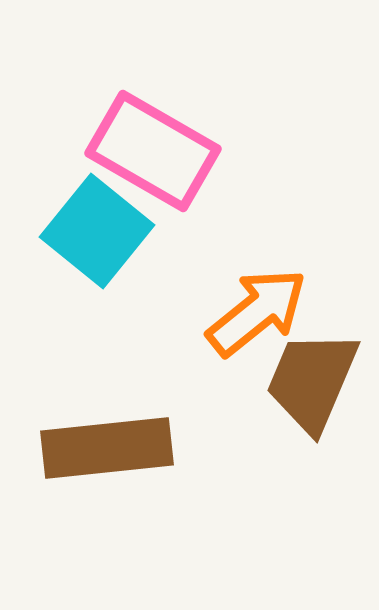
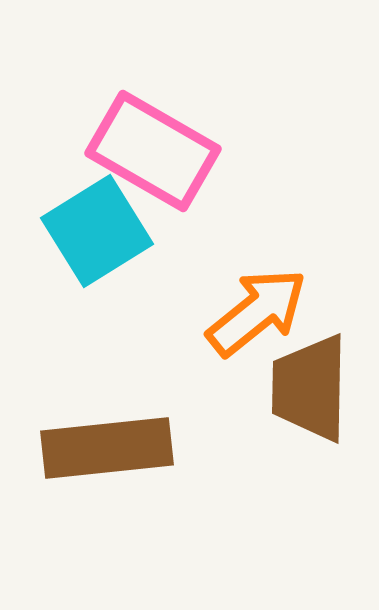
cyan square: rotated 19 degrees clockwise
brown trapezoid: moved 2 px left, 7 px down; rotated 22 degrees counterclockwise
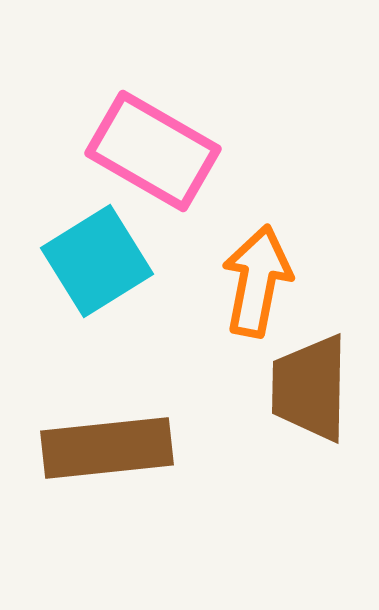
cyan square: moved 30 px down
orange arrow: moved 31 px up; rotated 40 degrees counterclockwise
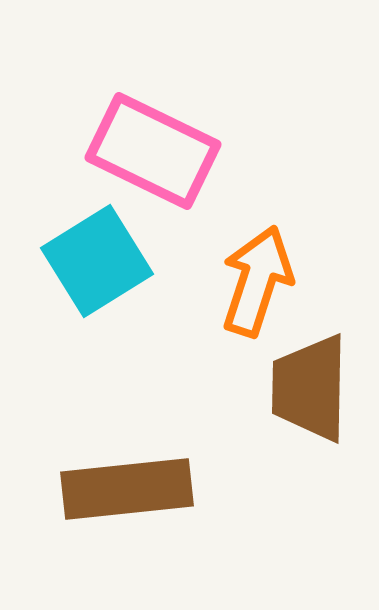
pink rectangle: rotated 4 degrees counterclockwise
orange arrow: rotated 7 degrees clockwise
brown rectangle: moved 20 px right, 41 px down
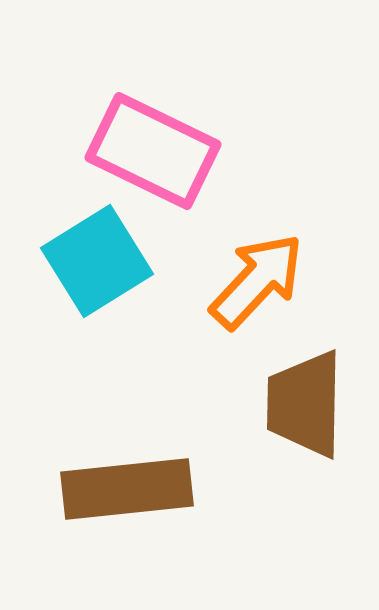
orange arrow: rotated 25 degrees clockwise
brown trapezoid: moved 5 px left, 16 px down
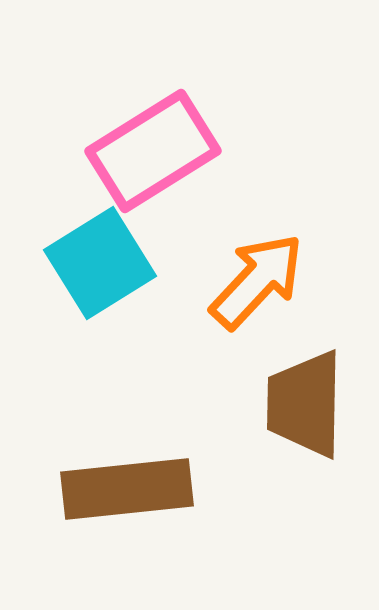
pink rectangle: rotated 58 degrees counterclockwise
cyan square: moved 3 px right, 2 px down
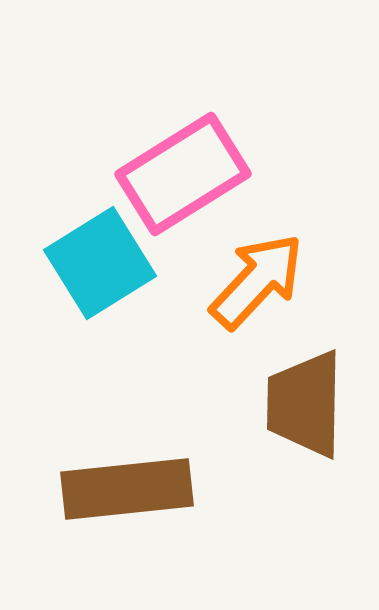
pink rectangle: moved 30 px right, 23 px down
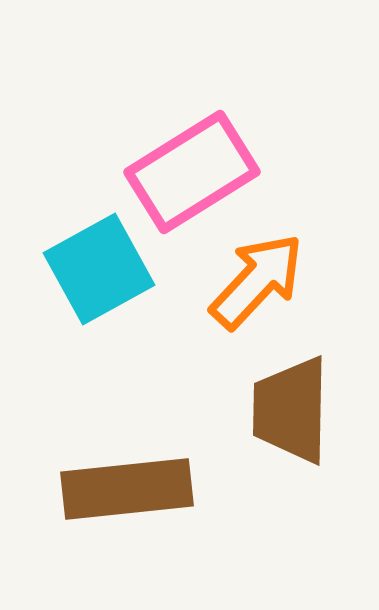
pink rectangle: moved 9 px right, 2 px up
cyan square: moved 1 px left, 6 px down; rotated 3 degrees clockwise
brown trapezoid: moved 14 px left, 6 px down
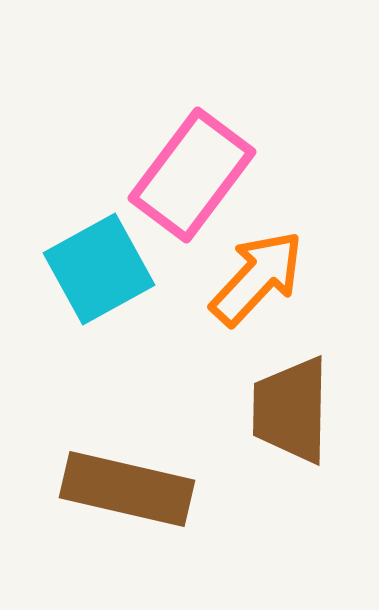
pink rectangle: moved 3 px down; rotated 21 degrees counterclockwise
orange arrow: moved 3 px up
brown rectangle: rotated 19 degrees clockwise
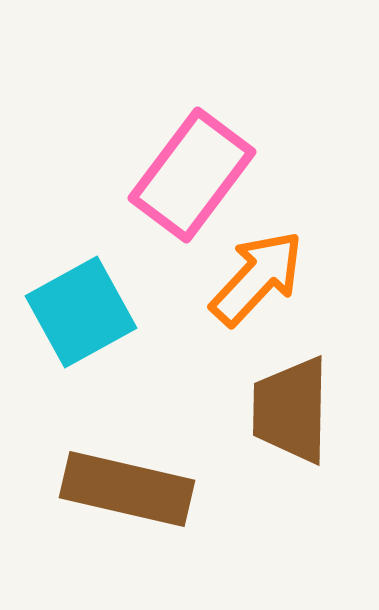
cyan square: moved 18 px left, 43 px down
